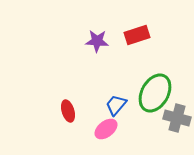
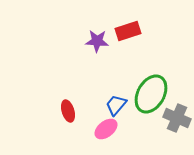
red rectangle: moved 9 px left, 4 px up
green ellipse: moved 4 px left, 1 px down
gray cross: rotated 8 degrees clockwise
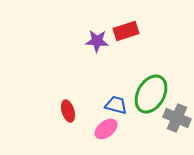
red rectangle: moved 2 px left
blue trapezoid: rotated 65 degrees clockwise
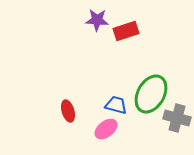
purple star: moved 21 px up
gray cross: rotated 8 degrees counterclockwise
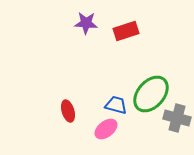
purple star: moved 11 px left, 3 px down
green ellipse: rotated 12 degrees clockwise
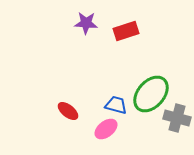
red ellipse: rotated 35 degrees counterclockwise
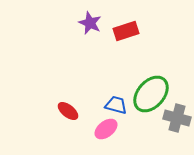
purple star: moved 4 px right; rotated 20 degrees clockwise
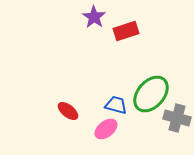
purple star: moved 4 px right, 6 px up; rotated 10 degrees clockwise
